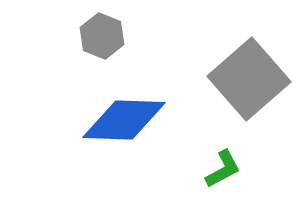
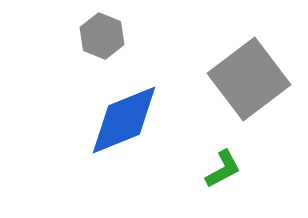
gray square: rotated 4 degrees clockwise
blue diamond: rotated 24 degrees counterclockwise
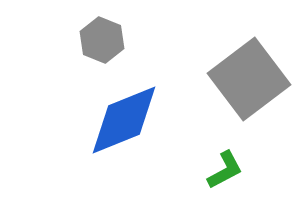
gray hexagon: moved 4 px down
green L-shape: moved 2 px right, 1 px down
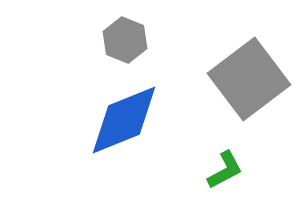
gray hexagon: moved 23 px right
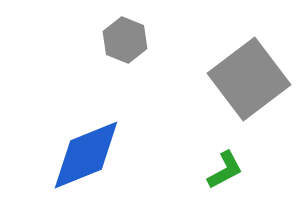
blue diamond: moved 38 px left, 35 px down
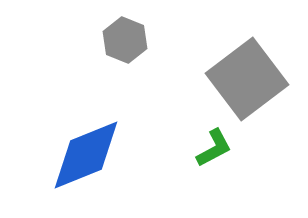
gray square: moved 2 px left
green L-shape: moved 11 px left, 22 px up
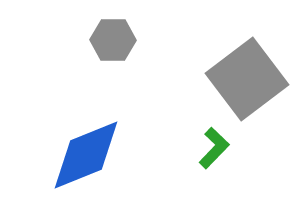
gray hexagon: moved 12 px left; rotated 21 degrees counterclockwise
green L-shape: rotated 18 degrees counterclockwise
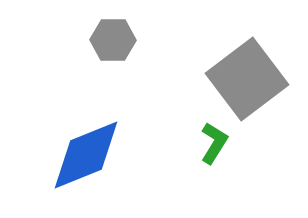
green L-shape: moved 5 px up; rotated 12 degrees counterclockwise
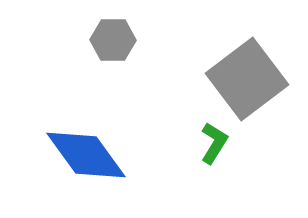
blue diamond: rotated 76 degrees clockwise
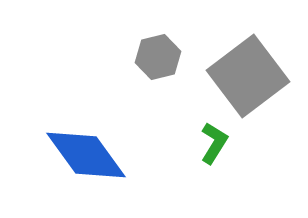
gray hexagon: moved 45 px right, 17 px down; rotated 15 degrees counterclockwise
gray square: moved 1 px right, 3 px up
